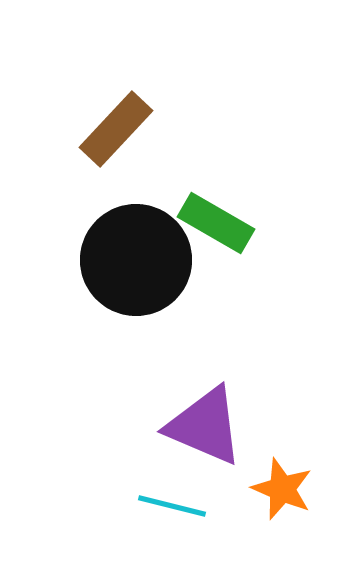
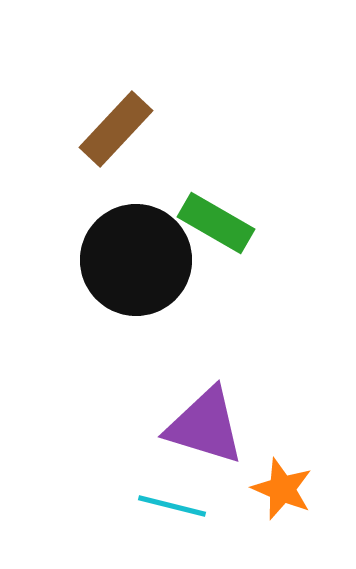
purple triangle: rotated 6 degrees counterclockwise
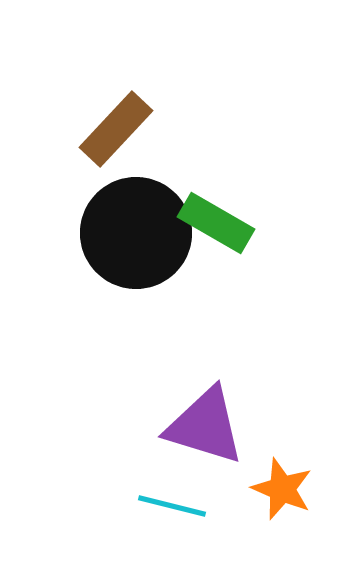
black circle: moved 27 px up
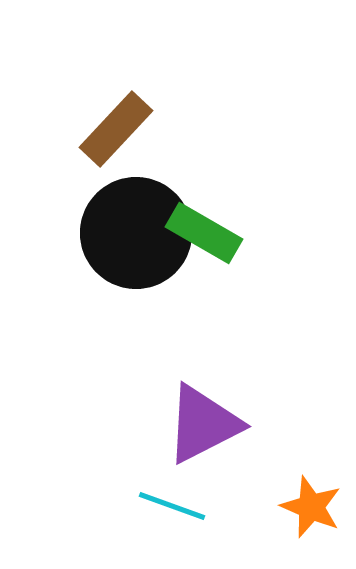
green rectangle: moved 12 px left, 10 px down
purple triangle: moved 2 px left, 2 px up; rotated 44 degrees counterclockwise
orange star: moved 29 px right, 18 px down
cyan line: rotated 6 degrees clockwise
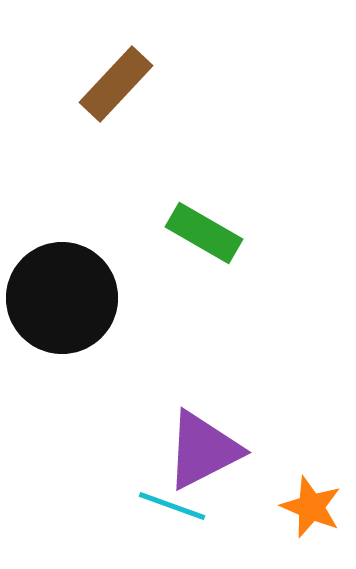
brown rectangle: moved 45 px up
black circle: moved 74 px left, 65 px down
purple triangle: moved 26 px down
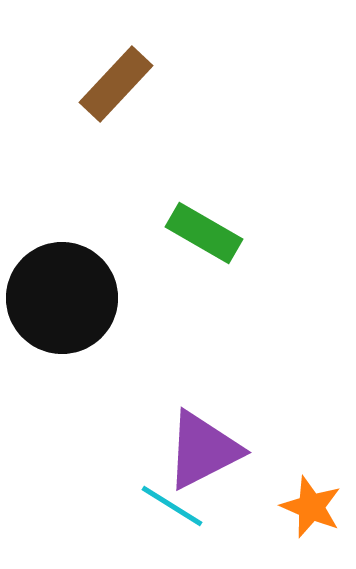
cyan line: rotated 12 degrees clockwise
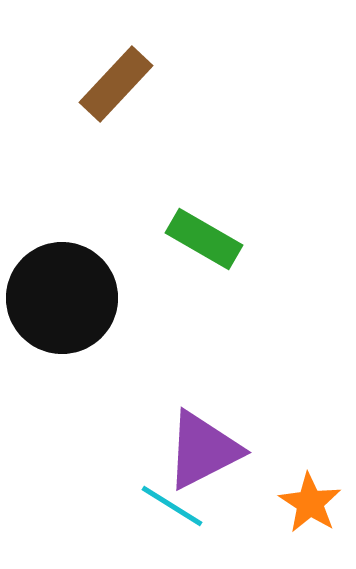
green rectangle: moved 6 px down
orange star: moved 1 px left, 4 px up; rotated 10 degrees clockwise
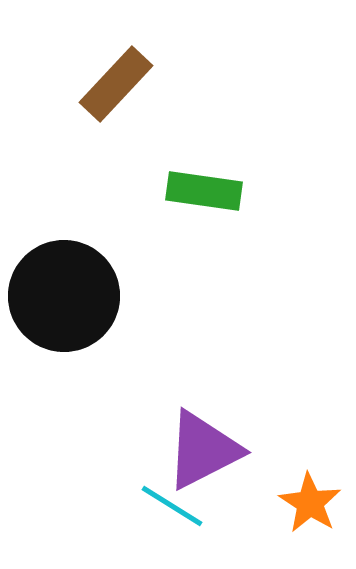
green rectangle: moved 48 px up; rotated 22 degrees counterclockwise
black circle: moved 2 px right, 2 px up
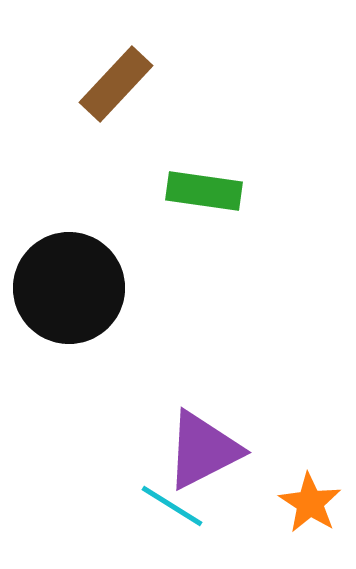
black circle: moved 5 px right, 8 px up
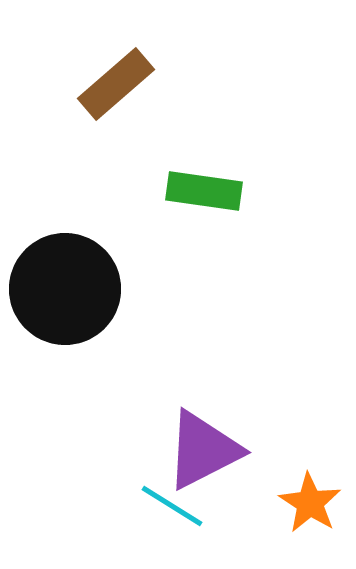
brown rectangle: rotated 6 degrees clockwise
black circle: moved 4 px left, 1 px down
